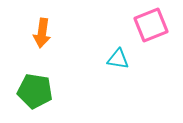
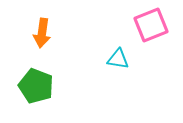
green pentagon: moved 1 px right, 5 px up; rotated 12 degrees clockwise
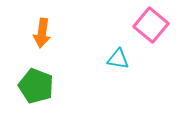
pink square: rotated 28 degrees counterclockwise
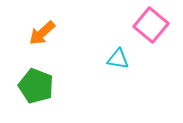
orange arrow: rotated 40 degrees clockwise
